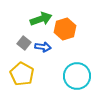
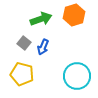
orange hexagon: moved 9 px right, 14 px up
blue arrow: rotated 105 degrees clockwise
yellow pentagon: rotated 15 degrees counterclockwise
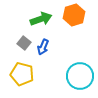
cyan circle: moved 3 px right
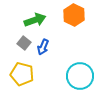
orange hexagon: rotated 15 degrees counterclockwise
green arrow: moved 6 px left, 1 px down
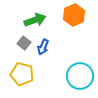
orange hexagon: rotated 10 degrees clockwise
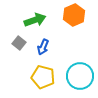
gray square: moved 5 px left
yellow pentagon: moved 21 px right, 3 px down
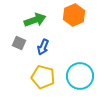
gray square: rotated 16 degrees counterclockwise
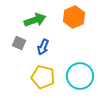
orange hexagon: moved 2 px down
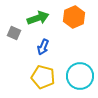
green arrow: moved 3 px right, 2 px up
gray square: moved 5 px left, 10 px up
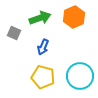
green arrow: moved 2 px right
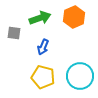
gray square: rotated 16 degrees counterclockwise
